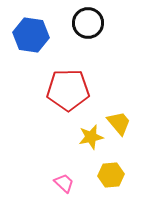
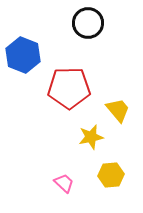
blue hexagon: moved 8 px left, 20 px down; rotated 12 degrees clockwise
red pentagon: moved 1 px right, 2 px up
yellow trapezoid: moved 1 px left, 13 px up
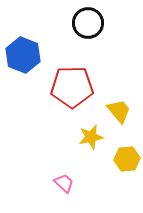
red pentagon: moved 3 px right, 1 px up
yellow trapezoid: moved 1 px right, 1 px down
yellow hexagon: moved 16 px right, 16 px up
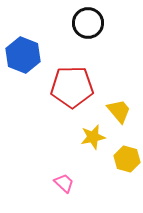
yellow star: moved 2 px right
yellow hexagon: rotated 20 degrees clockwise
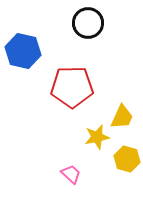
blue hexagon: moved 4 px up; rotated 8 degrees counterclockwise
yellow trapezoid: moved 3 px right, 6 px down; rotated 64 degrees clockwise
yellow star: moved 4 px right
pink trapezoid: moved 7 px right, 9 px up
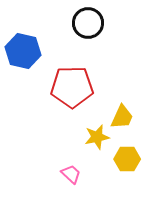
yellow hexagon: rotated 15 degrees counterclockwise
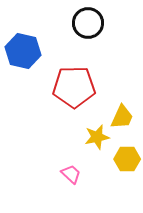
red pentagon: moved 2 px right
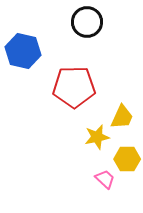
black circle: moved 1 px left, 1 px up
pink trapezoid: moved 34 px right, 5 px down
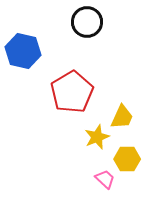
red pentagon: moved 2 px left, 5 px down; rotated 30 degrees counterclockwise
yellow star: rotated 10 degrees counterclockwise
